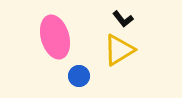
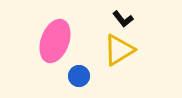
pink ellipse: moved 4 px down; rotated 36 degrees clockwise
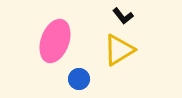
black L-shape: moved 3 px up
blue circle: moved 3 px down
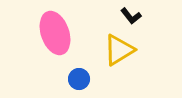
black L-shape: moved 8 px right
pink ellipse: moved 8 px up; rotated 39 degrees counterclockwise
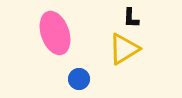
black L-shape: moved 2 px down; rotated 40 degrees clockwise
yellow triangle: moved 5 px right, 1 px up
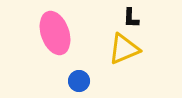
yellow triangle: rotated 8 degrees clockwise
blue circle: moved 2 px down
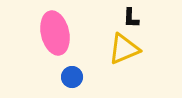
pink ellipse: rotated 6 degrees clockwise
blue circle: moved 7 px left, 4 px up
